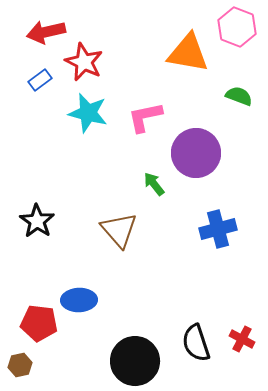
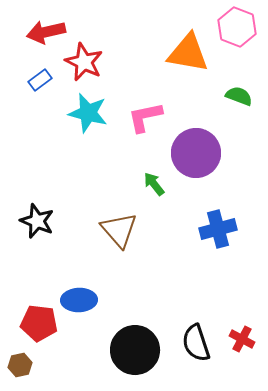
black star: rotated 12 degrees counterclockwise
black circle: moved 11 px up
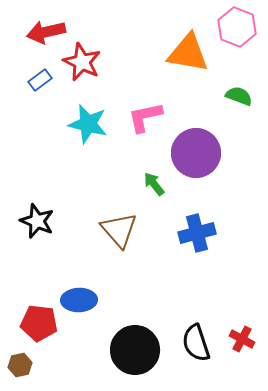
red star: moved 2 px left
cyan star: moved 11 px down
blue cross: moved 21 px left, 4 px down
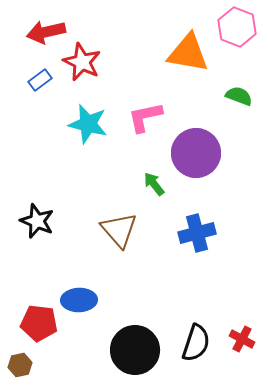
black semicircle: rotated 144 degrees counterclockwise
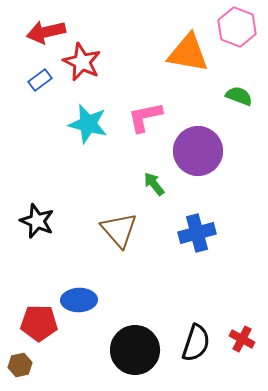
purple circle: moved 2 px right, 2 px up
red pentagon: rotated 6 degrees counterclockwise
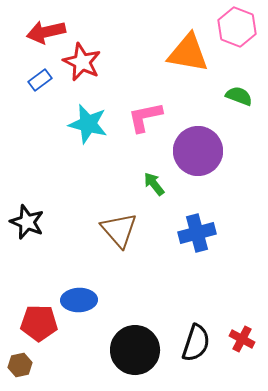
black star: moved 10 px left, 1 px down
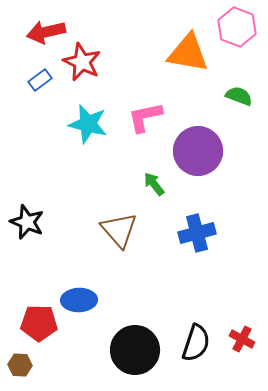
brown hexagon: rotated 15 degrees clockwise
